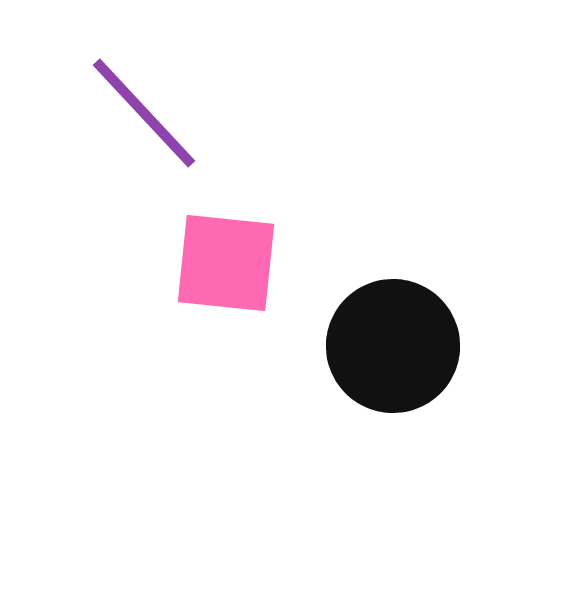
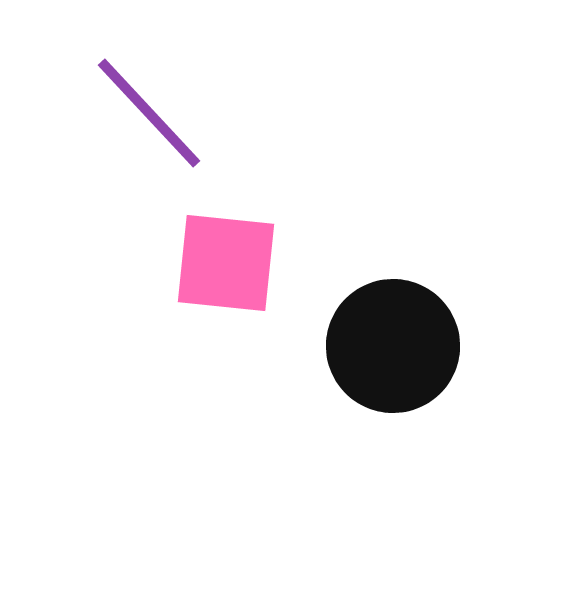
purple line: moved 5 px right
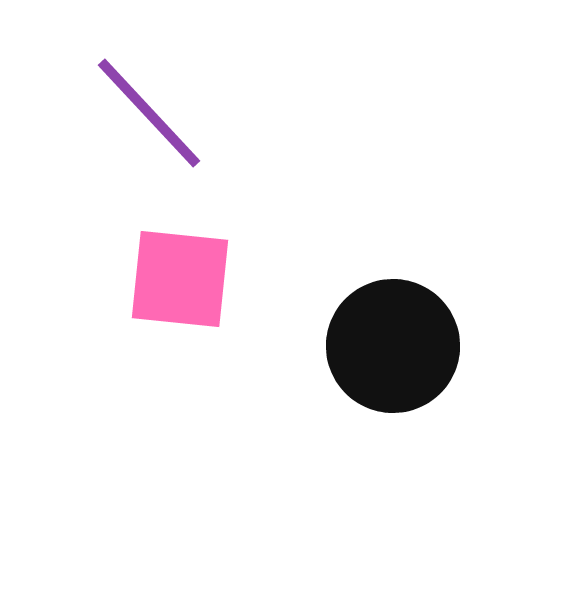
pink square: moved 46 px left, 16 px down
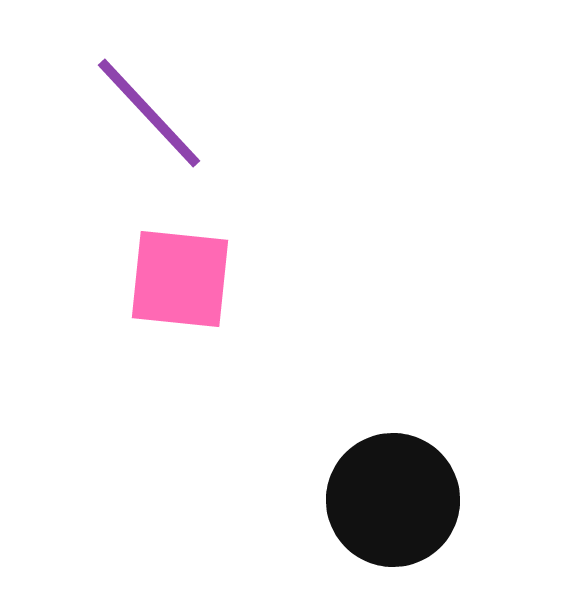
black circle: moved 154 px down
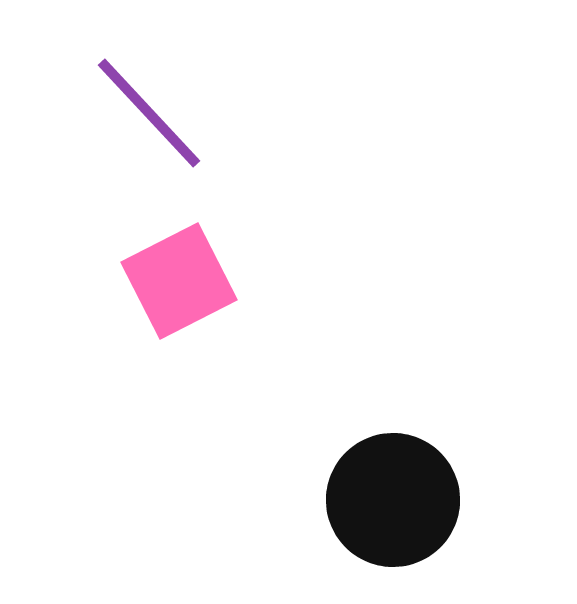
pink square: moved 1 px left, 2 px down; rotated 33 degrees counterclockwise
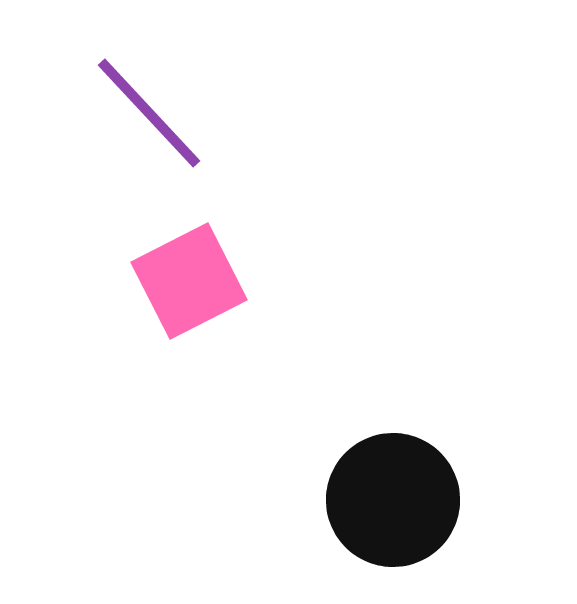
pink square: moved 10 px right
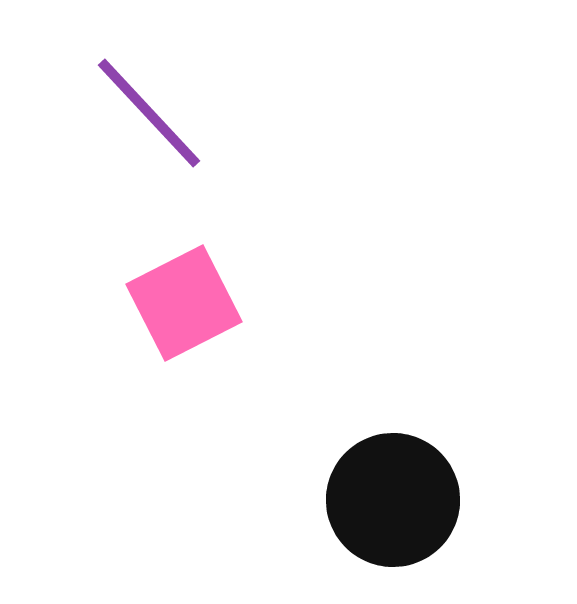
pink square: moved 5 px left, 22 px down
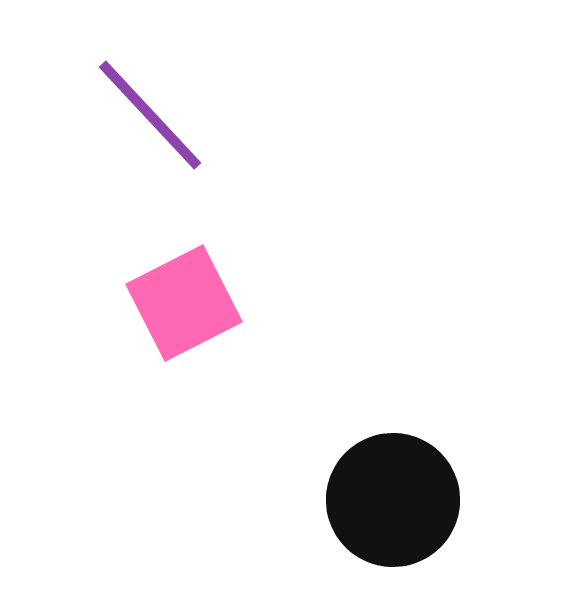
purple line: moved 1 px right, 2 px down
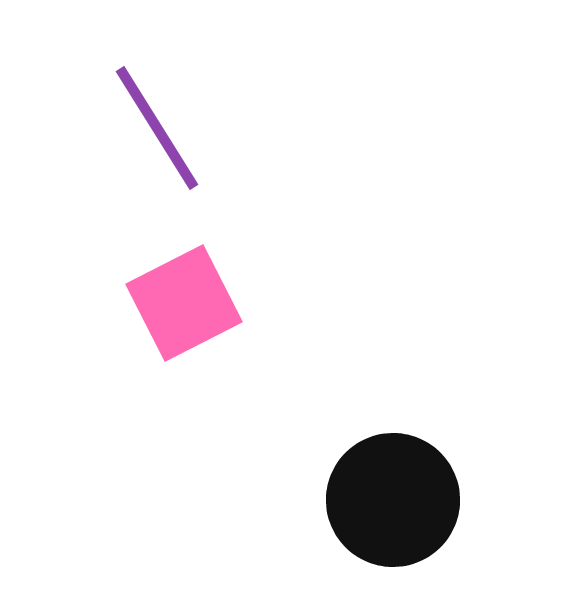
purple line: moved 7 px right, 13 px down; rotated 11 degrees clockwise
